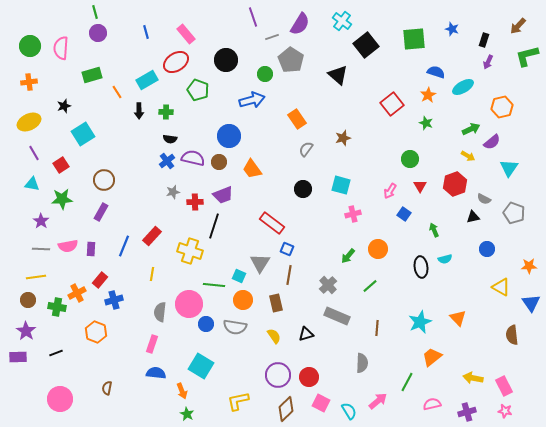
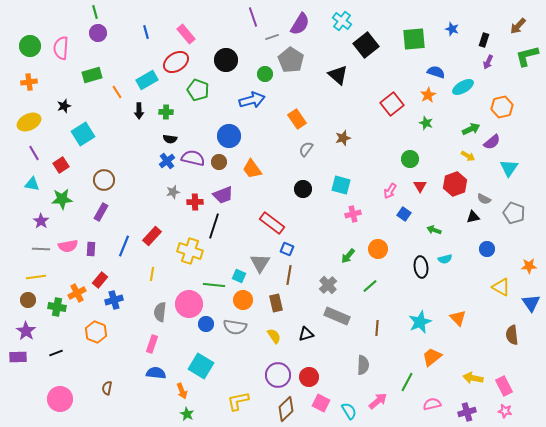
green arrow at (434, 230): rotated 48 degrees counterclockwise
gray semicircle at (362, 363): moved 1 px right, 2 px down
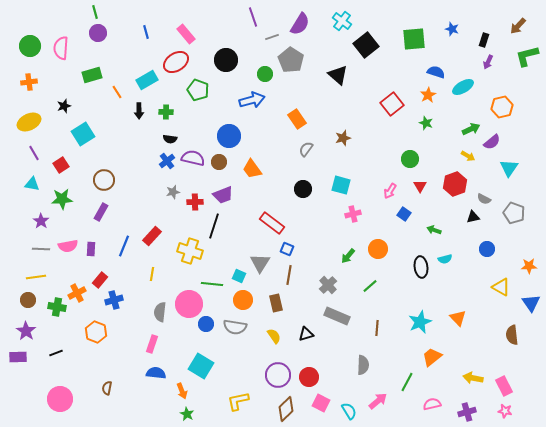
green line at (214, 285): moved 2 px left, 1 px up
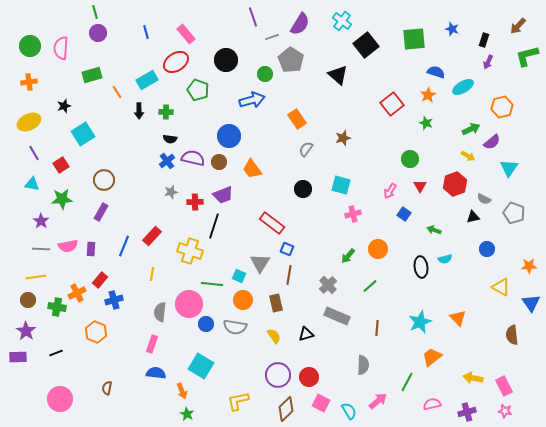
gray star at (173, 192): moved 2 px left
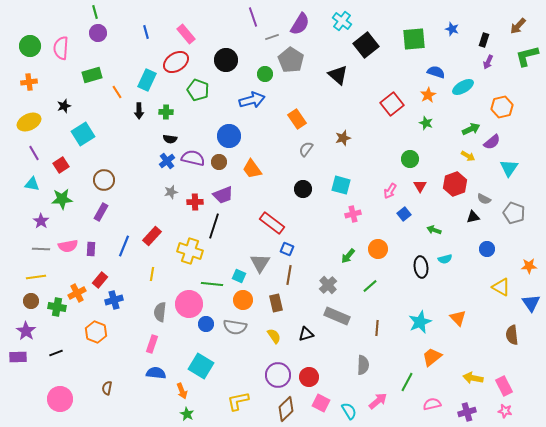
cyan rectangle at (147, 80): rotated 35 degrees counterclockwise
blue square at (404, 214): rotated 16 degrees clockwise
brown circle at (28, 300): moved 3 px right, 1 px down
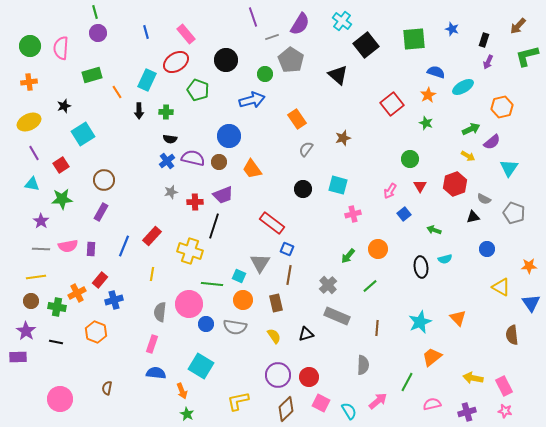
cyan square at (341, 185): moved 3 px left
black line at (56, 353): moved 11 px up; rotated 32 degrees clockwise
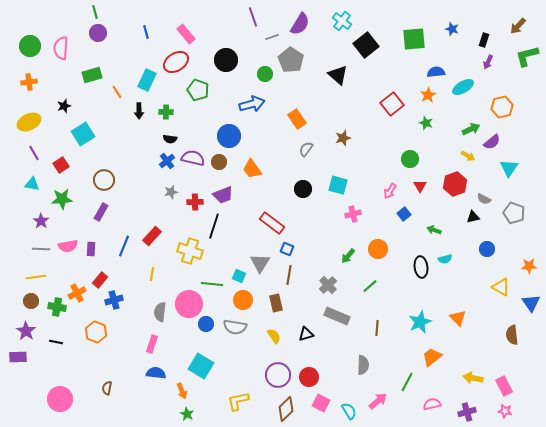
blue semicircle at (436, 72): rotated 24 degrees counterclockwise
blue arrow at (252, 100): moved 4 px down
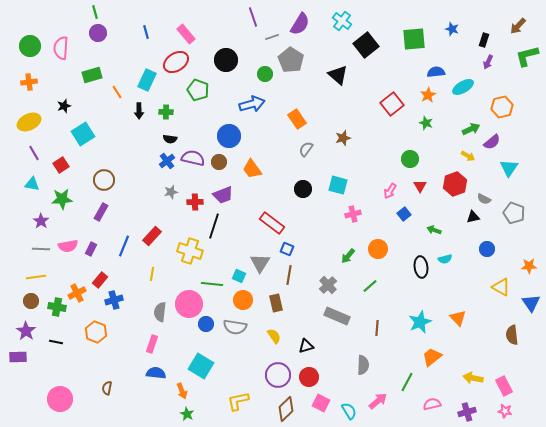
purple rectangle at (91, 249): rotated 24 degrees clockwise
black triangle at (306, 334): moved 12 px down
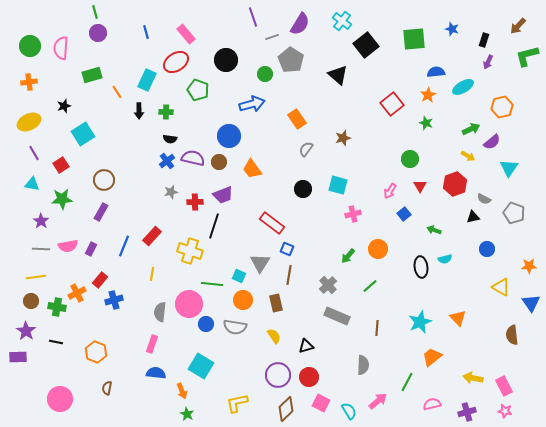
orange hexagon at (96, 332): moved 20 px down
yellow L-shape at (238, 401): moved 1 px left, 2 px down
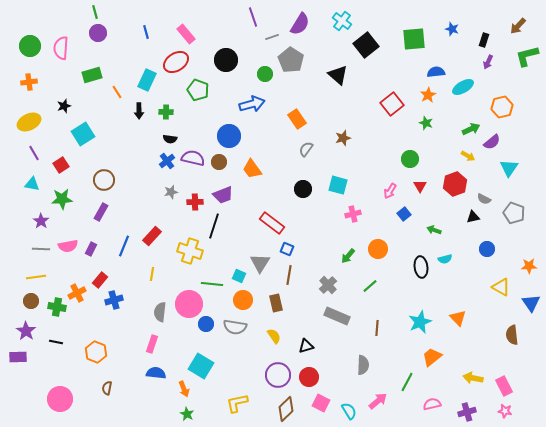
orange arrow at (182, 391): moved 2 px right, 2 px up
